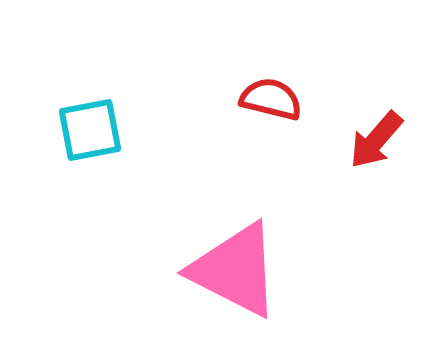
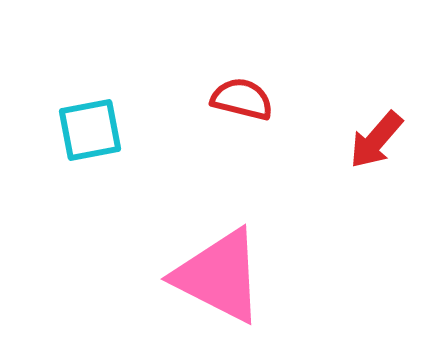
red semicircle: moved 29 px left
pink triangle: moved 16 px left, 6 px down
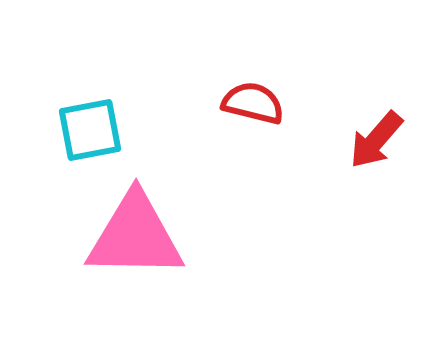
red semicircle: moved 11 px right, 4 px down
pink triangle: moved 84 px left, 40 px up; rotated 26 degrees counterclockwise
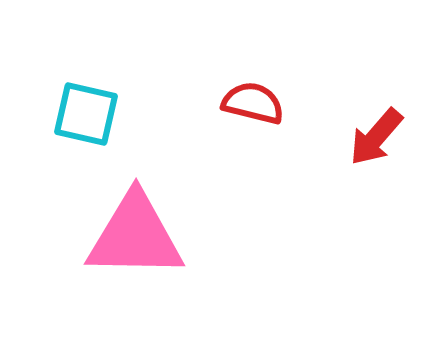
cyan square: moved 4 px left, 16 px up; rotated 24 degrees clockwise
red arrow: moved 3 px up
